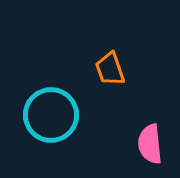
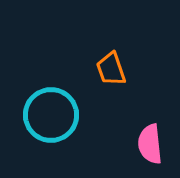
orange trapezoid: moved 1 px right
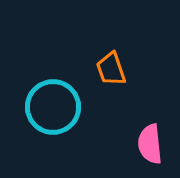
cyan circle: moved 2 px right, 8 px up
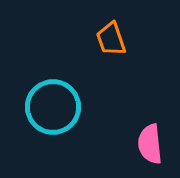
orange trapezoid: moved 30 px up
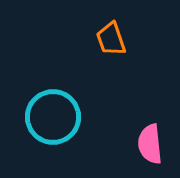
cyan circle: moved 10 px down
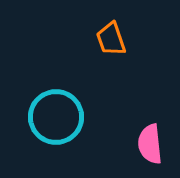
cyan circle: moved 3 px right
